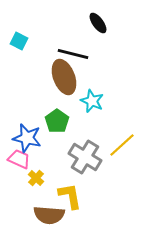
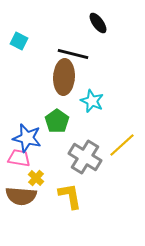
brown ellipse: rotated 24 degrees clockwise
pink trapezoid: moved 1 px up; rotated 15 degrees counterclockwise
brown semicircle: moved 28 px left, 19 px up
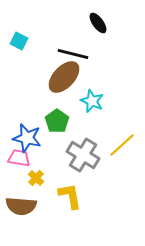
brown ellipse: rotated 40 degrees clockwise
gray cross: moved 2 px left, 2 px up
brown semicircle: moved 10 px down
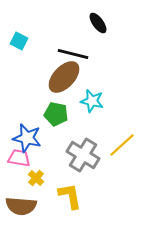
cyan star: rotated 10 degrees counterclockwise
green pentagon: moved 1 px left, 7 px up; rotated 25 degrees counterclockwise
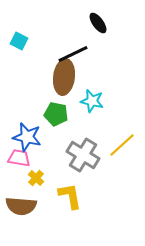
black line: rotated 40 degrees counterclockwise
brown ellipse: rotated 36 degrees counterclockwise
blue star: moved 1 px up
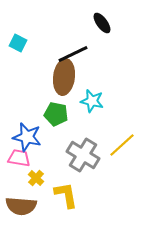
black ellipse: moved 4 px right
cyan square: moved 1 px left, 2 px down
yellow L-shape: moved 4 px left, 1 px up
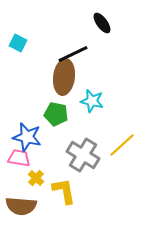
yellow L-shape: moved 2 px left, 4 px up
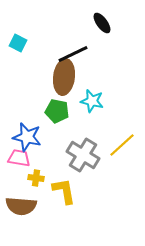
green pentagon: moved 1 px right, 3 px up
yellow cross: rotated 35 degrees counterclockwise
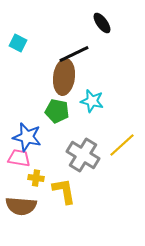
black line: moved 1 px right
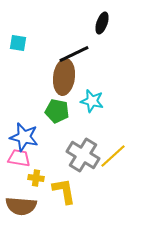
black ellipse: rotated 55 degrees clockwise
cyan square: rotated 18 degrees counterclockwise
blue star: moved 3 px left
yellow line: moved 9 px left, 11 px down
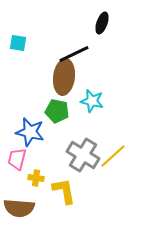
blue star: moved 6 px right, 5 px up
pink trapezoid: moved 2 px left, 1 px down; rotated 85 degrees counterclockwise
brown semicircle: moved 2 px left, 2 px down
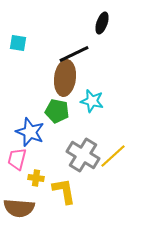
brown ellipse: moved 1 px right, 1 px down
blue star: rotated 8 degrees clockwise
